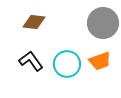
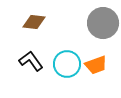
orange trapezoid: moved 4 px left, 4 px down
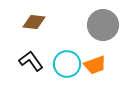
gray circle: moved 2 px down
orange trapezoid: moved 1 px left
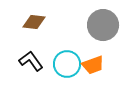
orange trapezoid: moved 2 px left
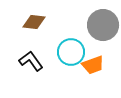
cyan circle: moved 4 px right, 12 px up
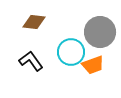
gray circle: moved 3 px left, 7 px down
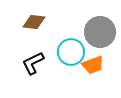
black L-shape: moved 2 px right, 2 px down; rotated 80 degrees counterclockwise
